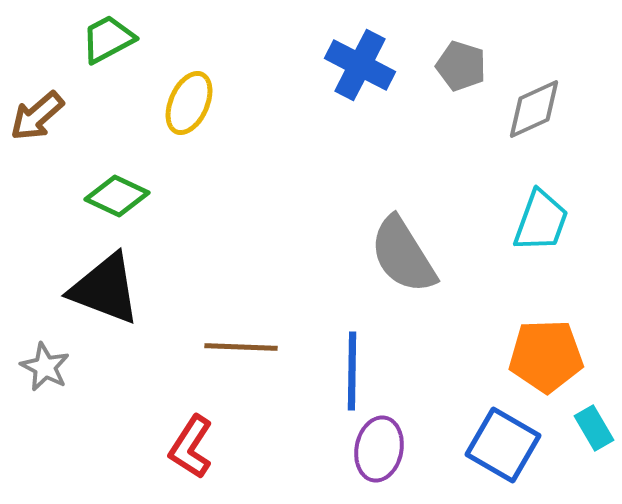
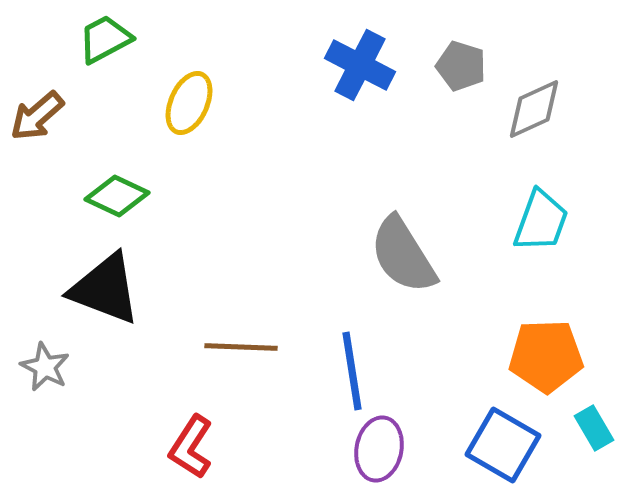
green trapezoid: moved 3 px left
blue line: rotated 10 degrees counterclockwise
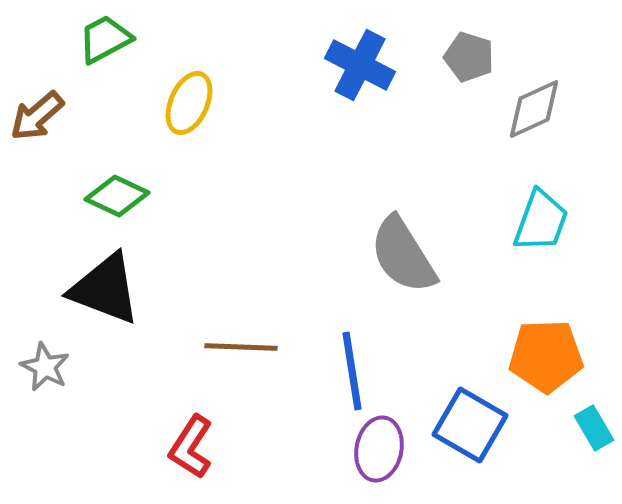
gray pentagon: moved 8 px right, 9 px up
blue square: moved 33 px left, 20 px up
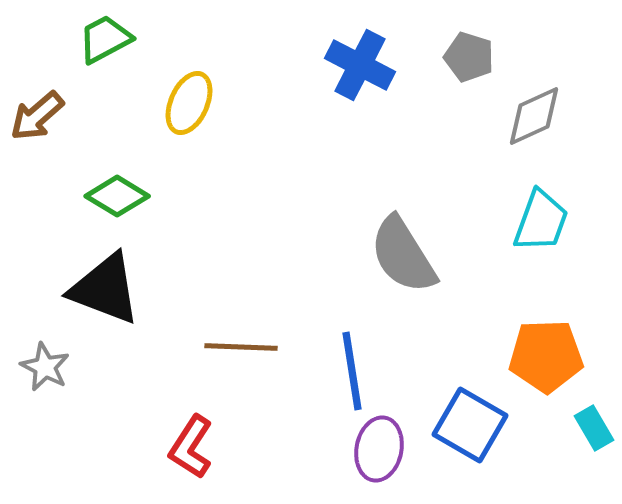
gray diamond: moved 7 px down
green diamond: rotated 6 degrees clockwise
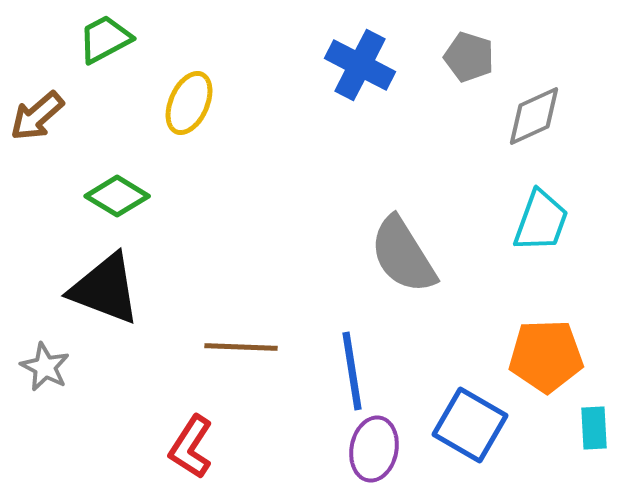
cyan rectangle: rotated 27 degrees clockwise
purple ellipse: moved 5 px left
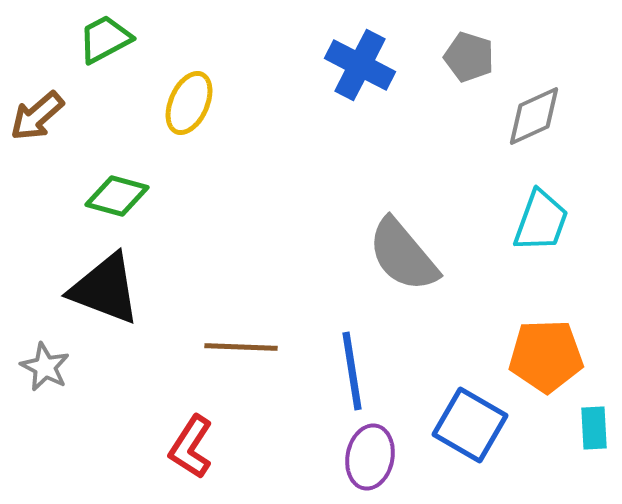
green diamond: rotated 16 degrees counterclockwise
gray semicircle: rotated 8 degrees counterclockwise
purple ellipse: moved 4 px left, 8 px down
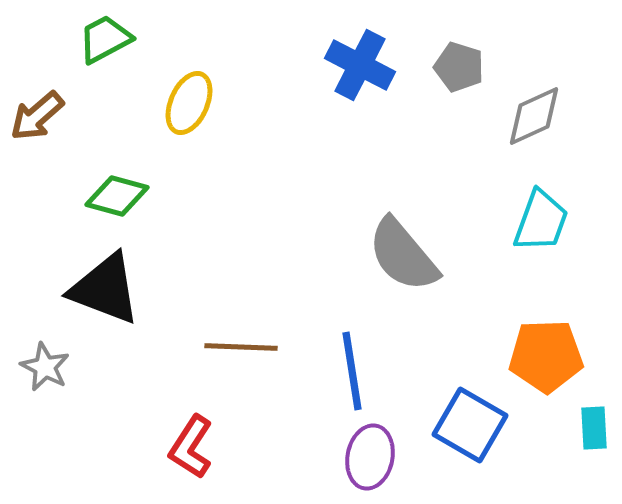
gray pentagon: moved 10 px left, 10 px down
